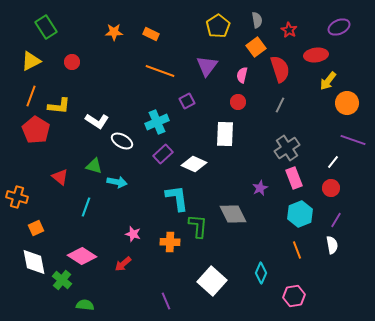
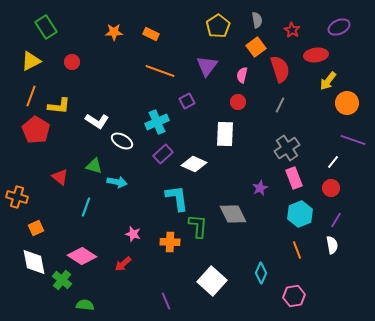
red star at (289, 30): moved 3 px right
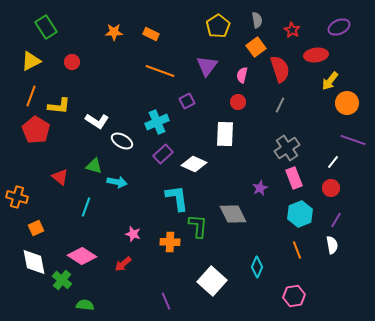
yellow arrow at (328, 81): moved 2 px right
cyan diamond at (261, 273): moved 4 px left, 6 px up
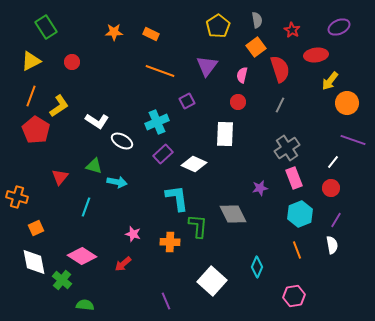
yellow L-shape at (59, 106): rotated 40 degrees counterclockwise
red triangle at (60, 177): rotated 30 degrees clockwise
purple star at (260, 188): rotated 14 degrees clockwise
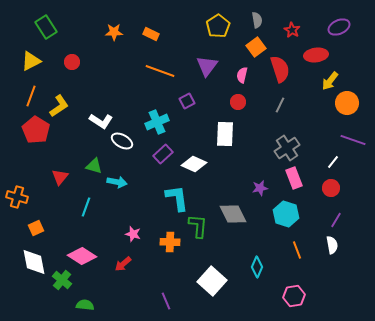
white L-shape at (97, 121): moved 4 px right
cyan hexagon at (300, 214): moved 14 px left; rotated 20 degrees counterclockwise
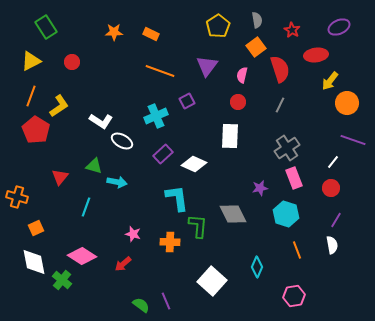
cyan cross at (157, 122): moved 1 px left, 6 px up
white rectangle at (225, 134): moved 5 px right, 2 px down
green semicircle at (85, 305): moved 56 px right; rotated 30 degrees clockwise
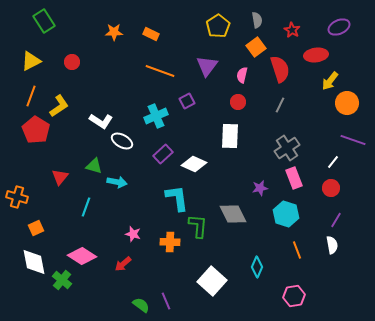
green rectangle at (46, 27): moved 2 px left, 6 px up
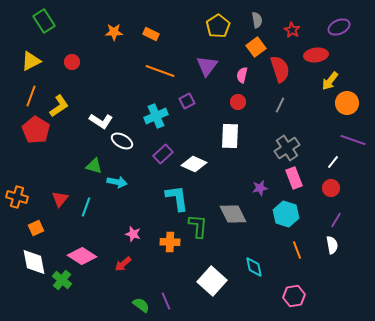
red triangle at (60, 177): moved 22 px down
cyan diamond at (257, 267): moved 3 px left; rotated 35 degrees counterclockwise
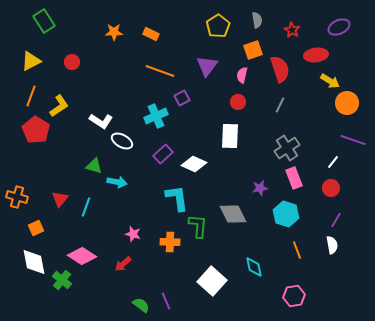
orange square at (256, 47): moved 3 px left, 3 px down; rotated 18 degrees clockwise
yellow arrow at (330, 81): rotated 96 degrees counterclockwise
purple square at (187, 101): moved 5 px left, 3 px up
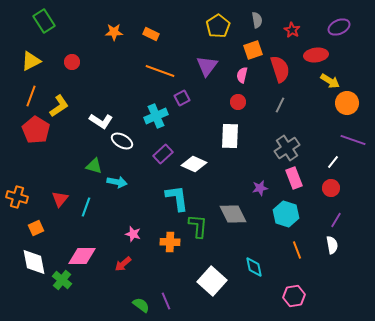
pink diamond at (82, 256): rotated 32 degrees counterclockwise
